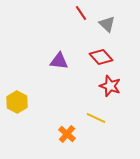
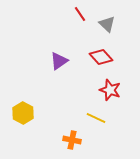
red line: moved 1 px left, 1 px down
purple triangle: rotated 42 degrees counterclockwise
red star: moved 4 px down
yellow hexagon: moved 6 px right, 11 px down
orange cross: moved 5 px right, 6 px down; rotated 30 degrees counterclockwise
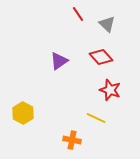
red line: moved 2 px left
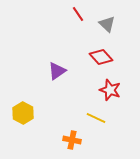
purple triangle: moved 2 px left, 10 px down
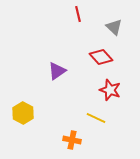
red line: rotated 21 degrees clockwise
gray triangle: moved 7 px right, 3 px down
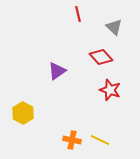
yellow line: moved 4 px right, 22 px down
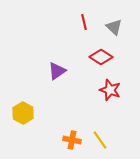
red line: moved 6 px right, 8 px down
red diamond: rotated 15 degrees counterclockwise
yellow line: rotated 30 degrees clockwise
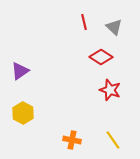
purple triangle: moved 37 px left
yellow line: moved 13 px right
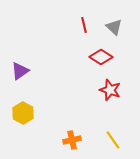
red line: moved 3 px down
orange cross: rotated 24 degrees counterclockwise
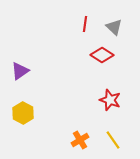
red line: moved 1 px right, 1 px up; rotated 21 degrees clockwise
red diamond: moved 1 px right, 2 px up
red star: moved 10 px down
orange cross: moved 8 px right; rotated 18 degrees counterclockwise
